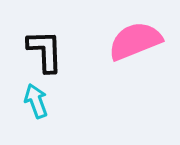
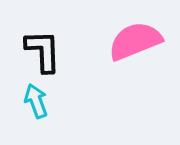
black L-shape: moved 2 px left
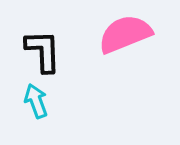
pink semicircle: moved 10 px left, 7 px up
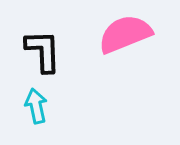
cyan arrow: moved 5 px down; rotated 8 degrees clockwise
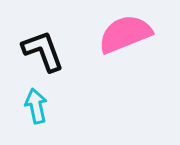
black L-shape: rotated 18 degrees counterclockwise
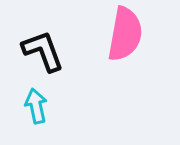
pink semicircle: rotated 122 degrees clockwise
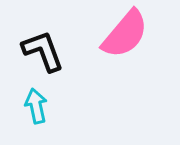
pink semicircle: rotated 30 degrees clockwise
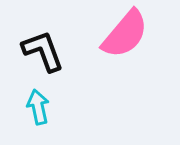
cyan arrow: moved 2 px right, 1 px down
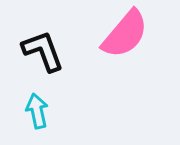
cyan arrow: moved 1 px left, 4 px down
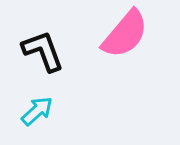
cyan arrow: rotated 60 degrees clockwise
